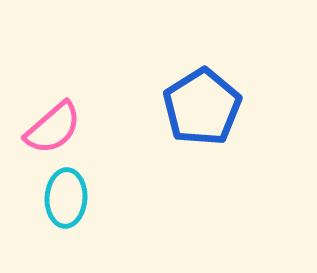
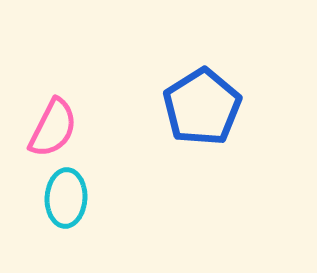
pink semicircle: rotated 22 degrees counterclockwise
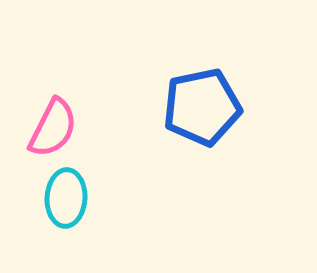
blue pentagon: rotated 20 degrees clockwise
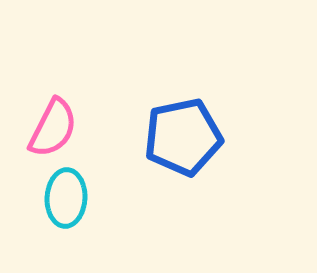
blue pentagon: moved 19 px left, 30 px down
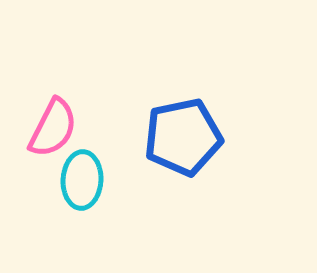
cyan ellipse: moved 16 px right, 18 px up
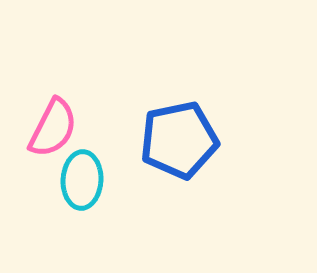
blue pentagon: moved 4 px left, 3 px down
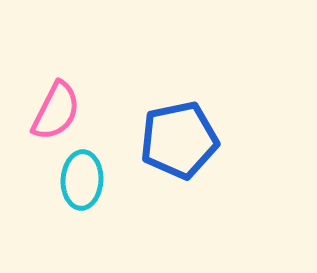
pink semicircle: moved 3 px right, 17 px up
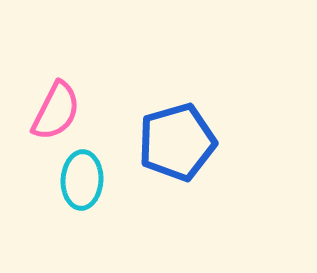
blue pentagon: moved 2 px left, 2 px down; rotated 4 degrees counterclockwise
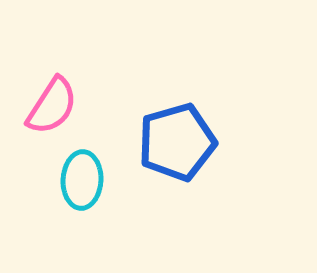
pink semicircle: moved 4 px left, 5 px up; rotated 6 degrees clockwise
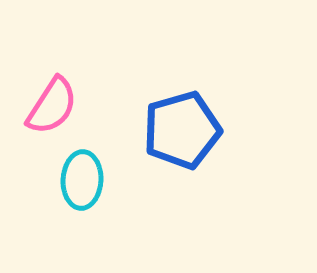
blue pentagon: moved 5 px right, 12 px up
